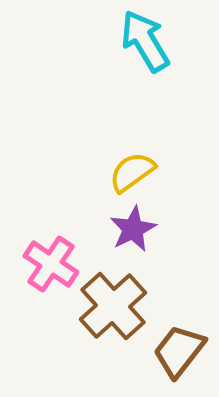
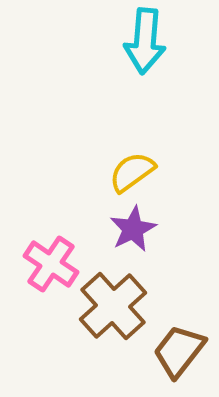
cyan arrow: rotated 144 degrees counterclockwise
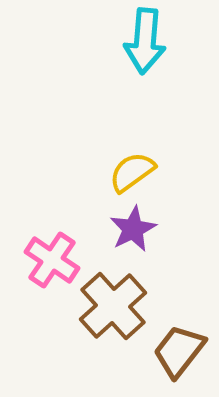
pink cross: moved 1 px right, 4 px up
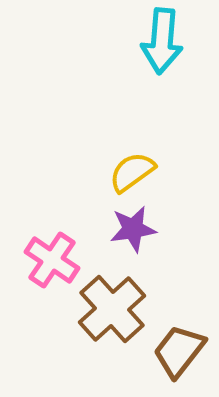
cyan arrow: moved 17 px right
purple star: rotated 18 degrees clockwise
brown cross: moved 1 px left, 3 px down
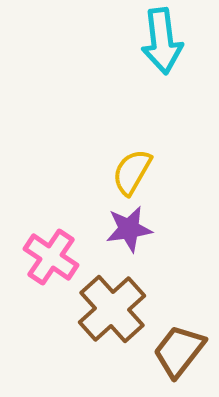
cyan arrow: rotated 12 degrees counterclockwise
yellow semicircle: rotated 24 degrees counterclockwise
purple star: moved 4 px left
pink cross: moved 1 px left, 3 px up
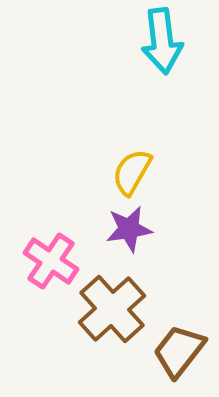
pink cross: moved 4 px down
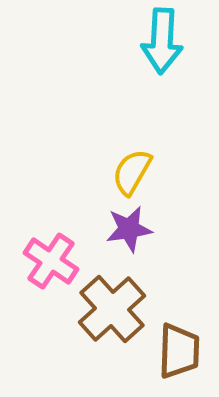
cyan arrow: rotated 10 degrees clockwise
brown trapezoid: rotated 144 degrees clockwise
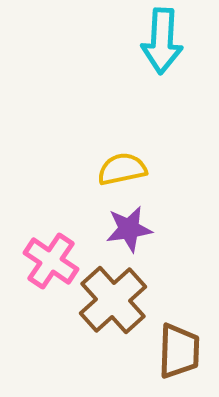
yellow semicircle: moved 10 px left, 3 px up; rotated 48 degrees clockwise
brown cross: moved 1 px right, 9 px up
